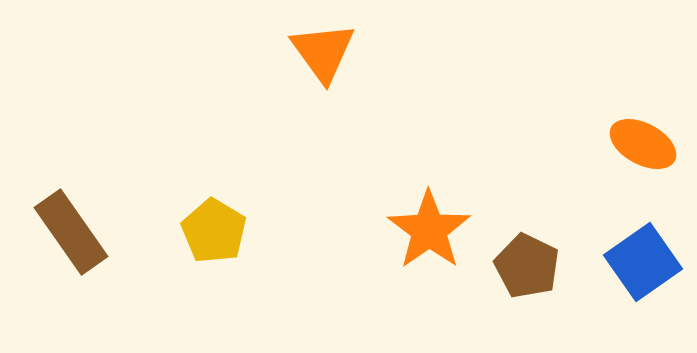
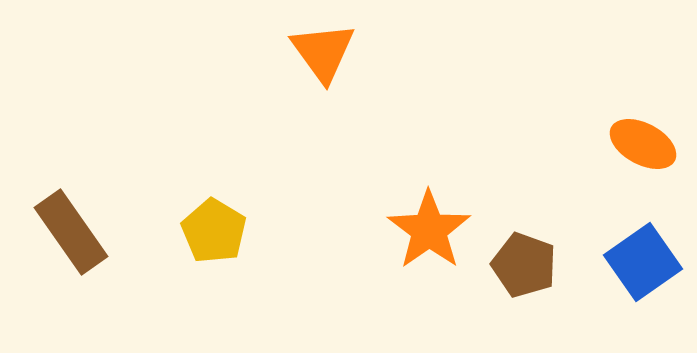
brown pentagon: moved 3 px left, 1 px up; rotated 6 degrees counterclockwise
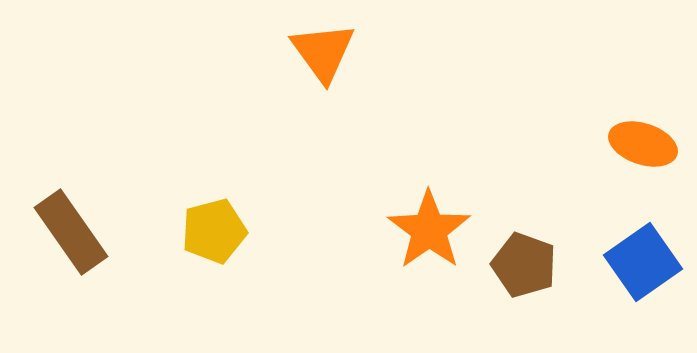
orange ellipse: rotated 10 degrees counterclockwise
yellow pentagon: rotated 26 degrees clockwise
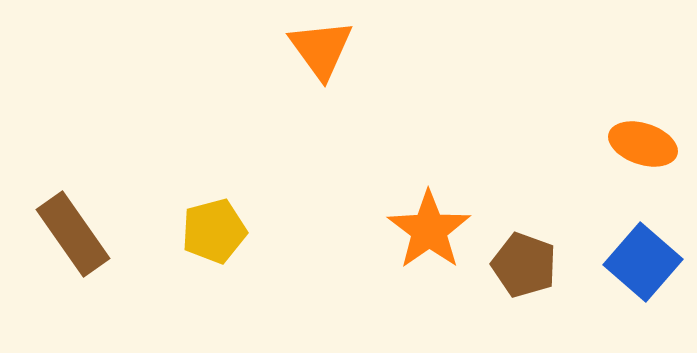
orange triangle: moved 2 px left, 3 px up
brown rectangle: moved 2 px right, 2 px down
blue square: rotated 14 degrees counterclockwise
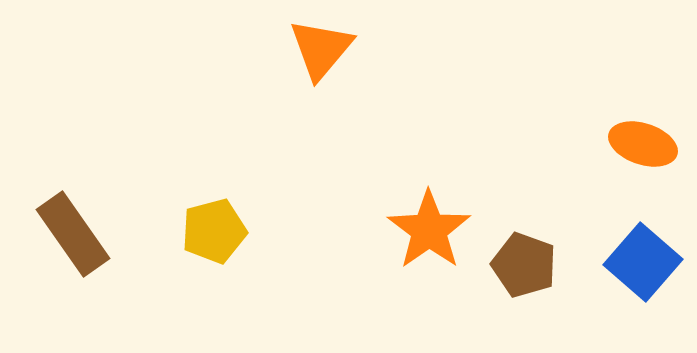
orange triangle: rotated 16 degrees clockwise
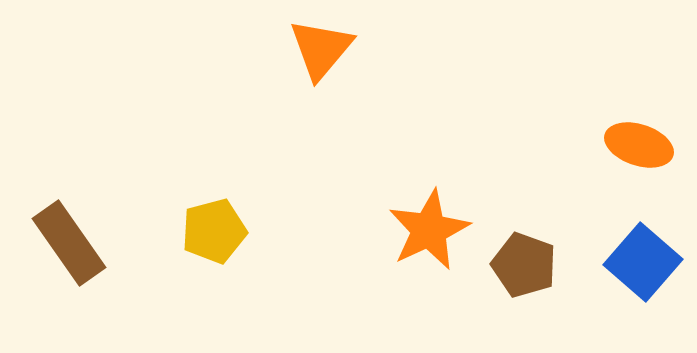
orange ellipse: moved 4 px left, 1 px down
orange star: rotated 10 degrees clockwise
brown rectangle: moved 4 px left, 9 px down
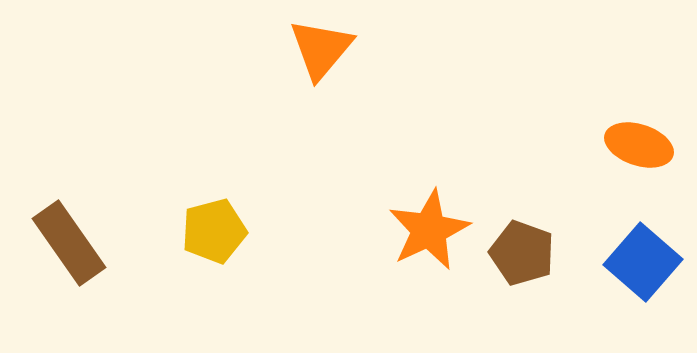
brown pentagon: moved 2 px left, 12 px up
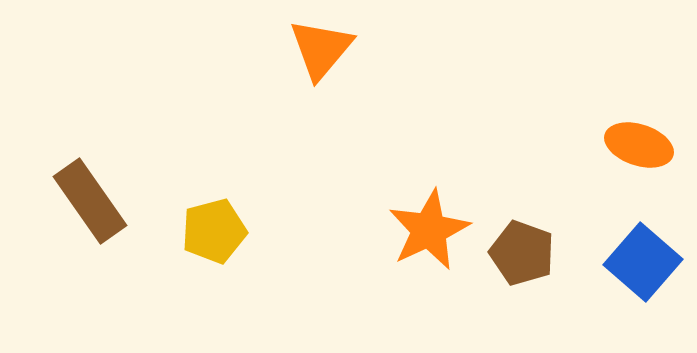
brown rectangle: moved 21 px right, 42 px up
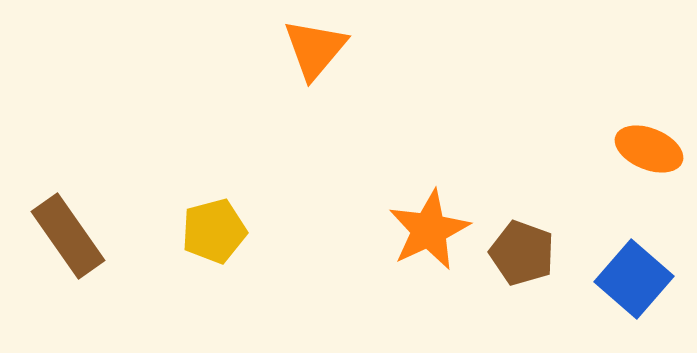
orange triangle: moved 6 px left
orange ellipse: moved 10 px right, 4 px down; rotated 4 degrees clockwise
brown rectangle: moved 22 px left, 35 px down
blue square: moved 9 px left, 17 px down
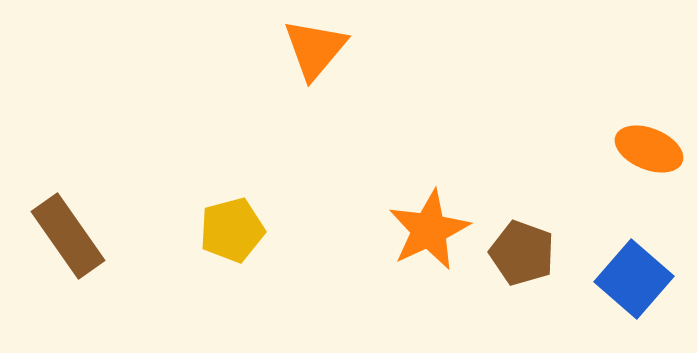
yellow pentagon: moved 18 px right, 1 px up
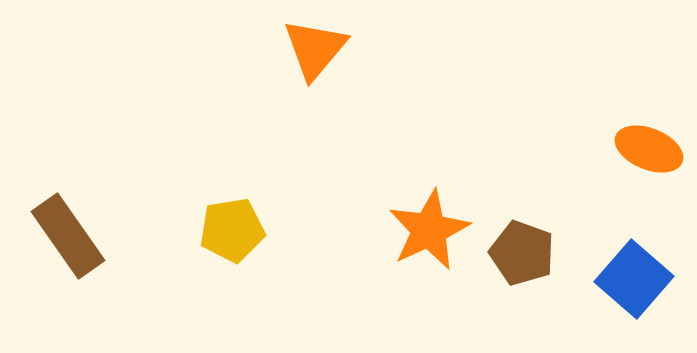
yellow pentagon: rotated 6 degrees clockwise
